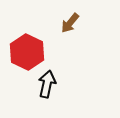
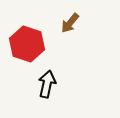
red hexagon: moved 8 px up; rotated 8 degrees counterclockwise
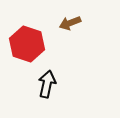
brown arrow: rotated 30 degrees clockwise
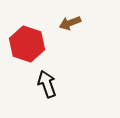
black arrow: rotated 32 degrees counterclockwise
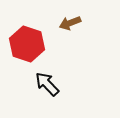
black arrow: rotated 24 degrees counterclockwise
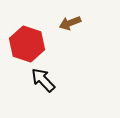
black arrow: moved 4 px left, 4 px up
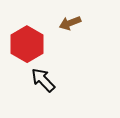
red hexagon: rotated 12 degrees clockwise
